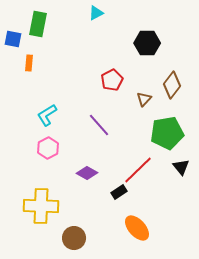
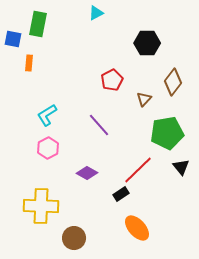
brown diamond: moved 1 px right, 3 px up
black rectangle: moved 2 px right, 2 px down
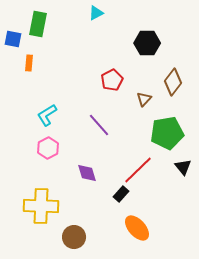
black triangle: moved 2 px right
purple diamond: rotated 45 degrees clockwise
black rectangle: rotated 14 degrees counterclockwise
brown circle: moved 1 px up
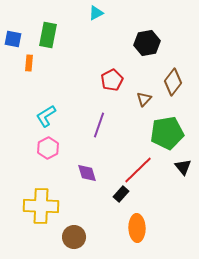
green rectangle: moved 10 px right, 11 px down
black hexagon: rotated 10 degrees counterclockwise
cyan L-shape: moved 1 px left, 1 px down
purple line: rotated 60 degrees clockwise
orange ellipse: rotated 40 degrees clockwise
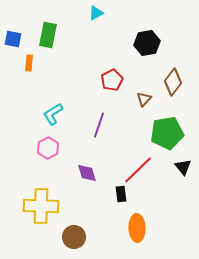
cyan L-shape: moved 7 px right, 2 px up
black rectangle: rotated 49 degrees counterclockwise
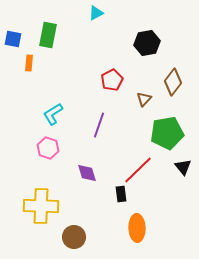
pink hexagon: rotated 15 degrees counterclockwise
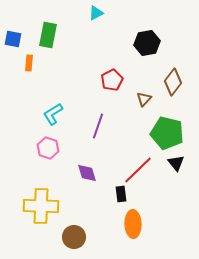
purple line: moved 1 px left, 1 px down
green pentagon: rotated 24 degrees clockwise
black triangle: moved 7 px left, 4 px up
orange ellipse: moved 4 px left, 4 px up
